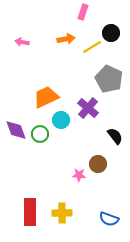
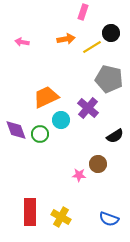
gray pentagon: rotated 12 degrees counterclockwise
black semicircle: rotated 96 degrees clockwise
yellow cross: moved 1 px left, 4 px down; rotated 30 degrees clockwise
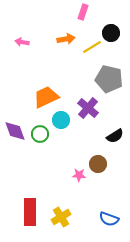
purple diamond: moved 1 px left, 1 px down
yellow cross: rotated 30 degrees clockwise
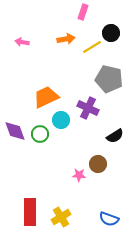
purple cross: rotated 15 degrees counterclockwise
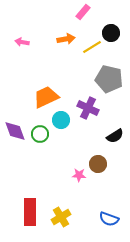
pink rectangle: rotated 21 degrees clockwise
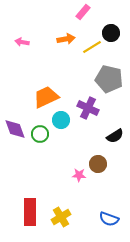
purple diamond: moved 2 px up
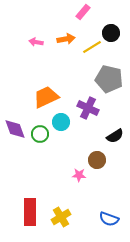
pink arrow: moved 14 px right
cyan circle: moved 2 px down
brown circle: moved 1 px left, 4 px up
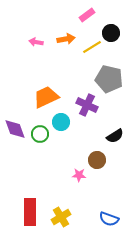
pink rectangle: moved 4 px right, 3 px down; rotated 14 degrees clockwise
purple cross: moved 1 px left, 3 px up
